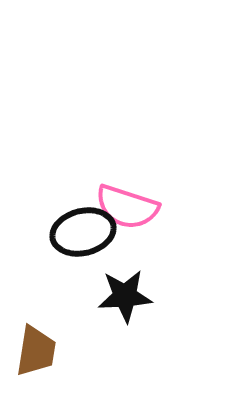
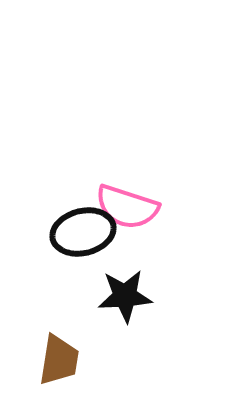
brown trapezoid: moved 23 px right, 9 px down
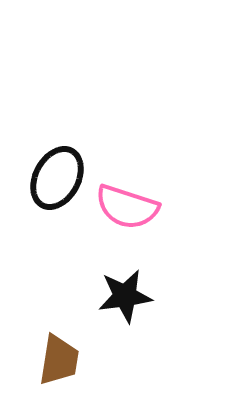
black ellipse: moved 26 px left, 54 px up; rotated 48 degrees counterclockwise
black star: rotated 4 degrees counterclockwise
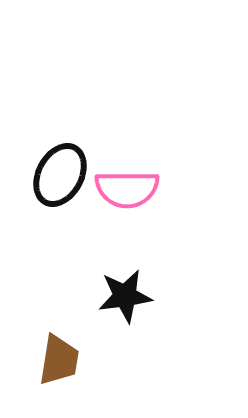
black ellipse: moved 3 px right, 3 px up
pink semicircle: moved 18 px up; rotated 18 degrees counterclockwise
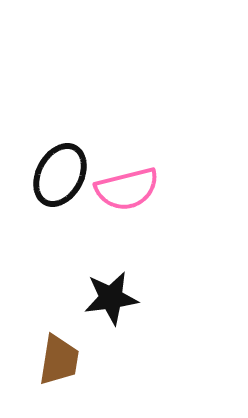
pink semicircle: rotated 14 degrees counterclockwise
black star: moved 14 px left, 2 px down
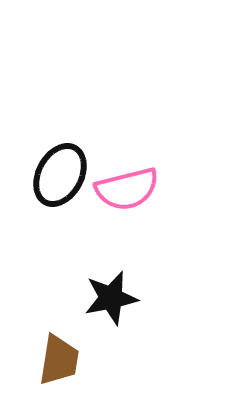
black star: rotated 4 degrees counterclockwise
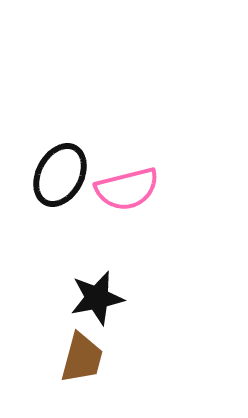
black star: moved 14 px left
brown trapezoid: moved 23 px right, 2 px up; rotated 6 degrees clockwise
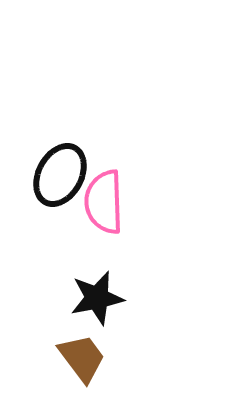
pink semicircle: moved 23 px left, 13 px down; rotated 102 degrees clockwise
brown trapezoid: rotated 52 degrees counterclockwise
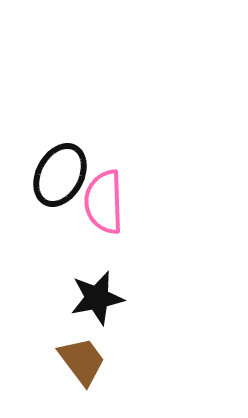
brown trapezoid: moved 3 px down
